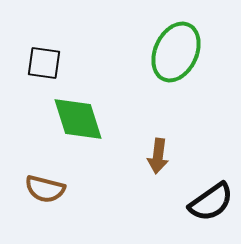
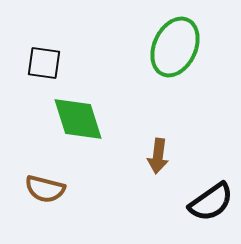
green ellipse: moved 1 px left, 5 px up
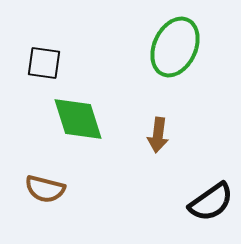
brown arrow: moved 21 px up
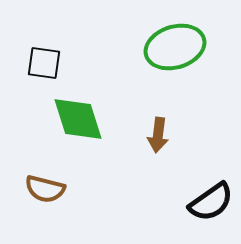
green ellipse: rotated 48 degrees clockwise
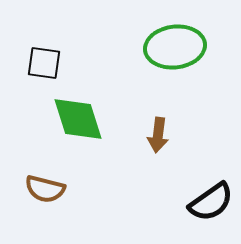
green ellipse: rotated 10 degrees clockwise
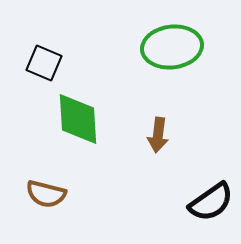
green ellipse: moved 3 px left
black square: rotated 15 degrees clockwise
green diamond: rotated 14 degrees clockwise
brown semicircle: moved 1 px right, 5 px down
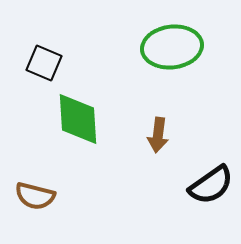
brown semicircle: moved 11 px left, 2 px down
black semicircle: moved 17 px up
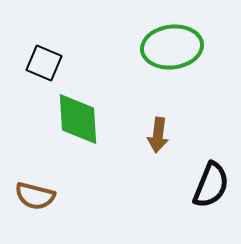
black semicircle: rotated 33 degrees counterclockwise
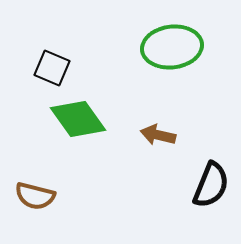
black square: moved 8 px right, 5 px down
green diamond: rotated 32 degrees counterclockwise
brown arrow: rotated 96 degrees clockwise
